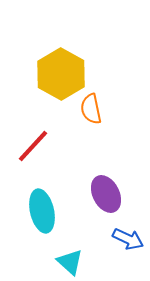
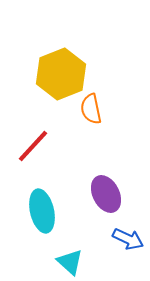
yellow hexagon: rotated 9 degrees clockwise
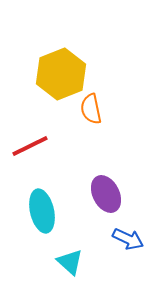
red line: moved 3 px left; rotated 21 degrees clockwise
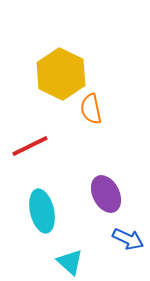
yellow hexagon: rotated 12 degrees counterclockwise
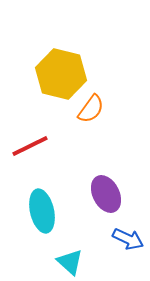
yellow hexagon: rotated 12 degrees counterclockwise
orange semicircle: rotated 132 degrees counterclockwise
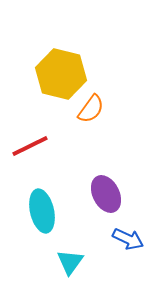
cyan triangle: rotated 24 degrees clockwise
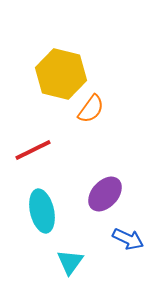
red line: moved 3 px right, 4 px down
purple ellipse: moved 1 px left; rotated 69 degrees clockwise
